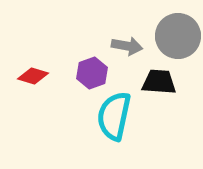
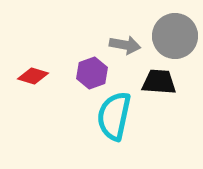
gray circle: moved 3 px left
gray arrow: moved 2 px left, 1 px up
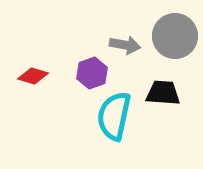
black trapezoid: moved 4 px right, 11 px down
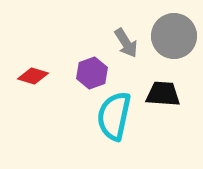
gray circle: moved 1 px left
gray arrow: moved 1 px right, 2 px up; rotated 48 degrees clockwise
black trapezoid: moved 1 px down
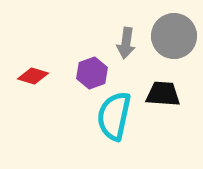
gray arrow: rotated 40 degrees clockwise
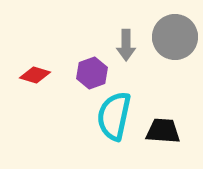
gray circle: moved 1 px right, 1 px down
gray arrow: moved 2 px down; rotated 8 degrees counterclockwise
red diamond: moved 2 px right, 1 px up
black trapezoid: moved 37 px down
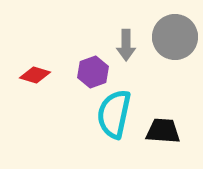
purple hexagon: moved 1 px right, 1 px up
cyan semicircle: moved 2 px up
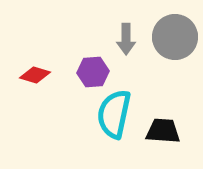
gray arrow: moved 6 px up
purple hexagon: rotated 16 degrees clockwise
